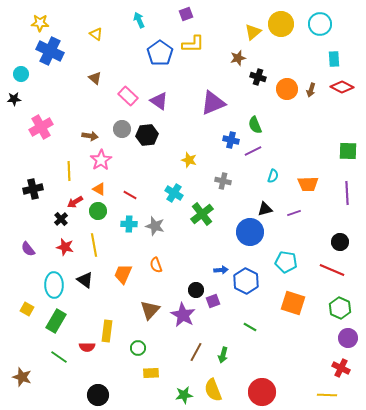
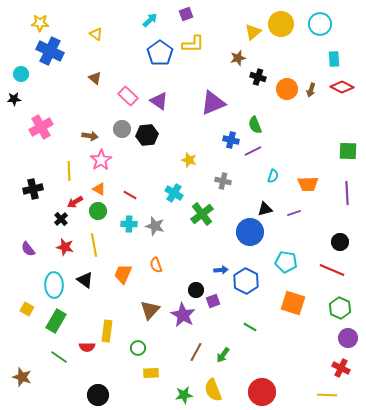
cyan arrow at (139, 20): moved 11 px right; rotated 70 degrees clockwise
green arrow at (223, 355): rotated 21 degrees clockwise
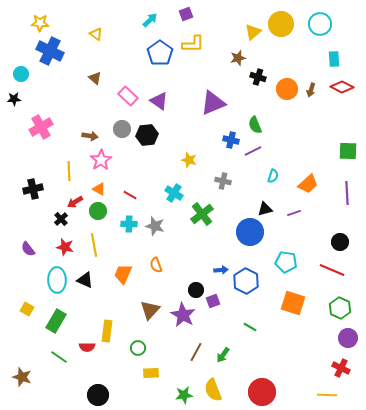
orange trapezoid at (308, 184): rotated 40 degrees counterclockwise
black triangle at (85, 280): rotated 12 degrees counterclockwise
cyan ellipse at (54, 285): moved 3 px right, 5 px up
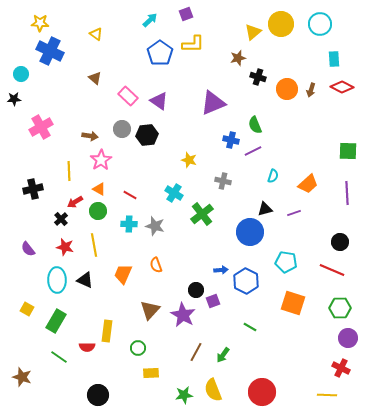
green hexagon at (340, 308): rotated 25 degrees counterclockwise
